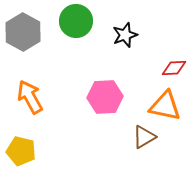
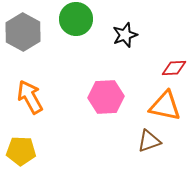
green circle: moved 2 px up
pink hexagon: moved 1 px right
brown triangle: moved 5 px right, 4 px down; rotated 10 degrees clockwise
yellow pentagon: rotated 12 degrees counterclockwise
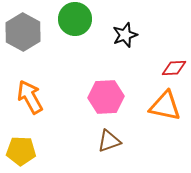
green circle: moved 1 px left
brown triangle: moved 40 px left
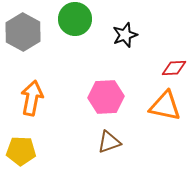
orange arrow: moved 2 px right, 1 px down; rotated 40 degrees clockwise
brown triangle: moved 1 px down
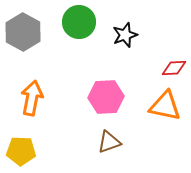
green circle: moved 4 px right, 3 px down
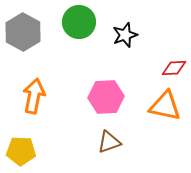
orange arrow: moved 2 px right, 2 px up
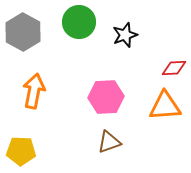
orange arrow: moved 5 px up
orange triangle: rotated 16 degrees counterclockwise
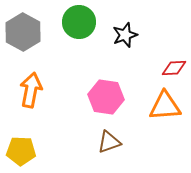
orange arrow: moved 3 px left, 1 px up
pink hexagon: rotated 12 degrees clockwise
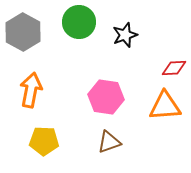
yellow pentagon: moved 23 px right, 10 px up
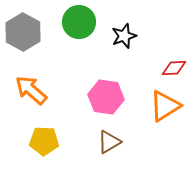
black star: moved 1 px left, 1 px down
orange arrow: rotated 60 degrees counterclockwise
orange triangle: rotated 28 degrees counterclockwise
brown triangle: rotated 10 degrees counterclockwise
